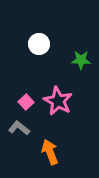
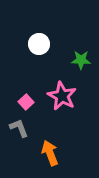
pink star: moved 4 px right, 5 px up
gray L-shape: rotated 30 degrees clockwise
orange arrow: moved 1 px down
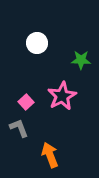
white circle: moved 2 px left, 1 px up
pink star: rotated 16 degrees clockwise
orange arrow: moved 2 px down
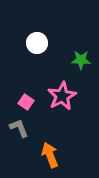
pink square: rotated 14 degrees counterclockwise
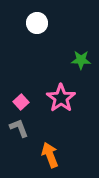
white circle: moved 20 px up
pink star: moved 1 px left, 2 px down; rotated 8 degrees counterclockwise
pink square: moved 5 px left; rotated 14 degrees clockwise
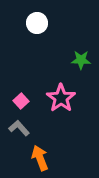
pink square: moved 1 px up
gray L-shape: rotated 20 degrees counterclockwise
orange arrow: moved 10 px left, 3 px down
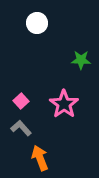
pink star: moved 3 px right, 6 px down
gray L-shape: moved 2 px right
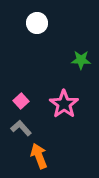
orange arrow: moved 1 px left, 2 px up
